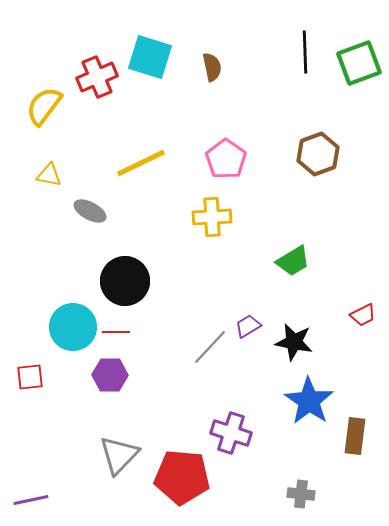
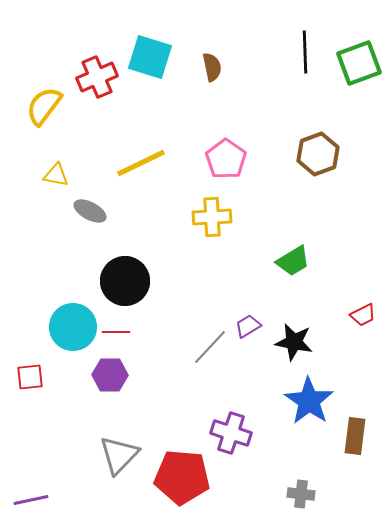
yellow triangle: moved 7 px right
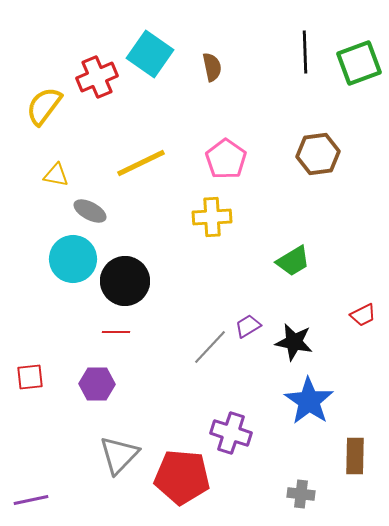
cyan square: moved 3 px up; rotated 18 degrees clockwise
brown hexagon: rotated 12 degrees clockwise
cyan circle: moved 68 px up
purple hexagon: moved 13 px left, 9 px down
brown rectangle: moved 20 px down; rotated 6 degrees counterclockwise
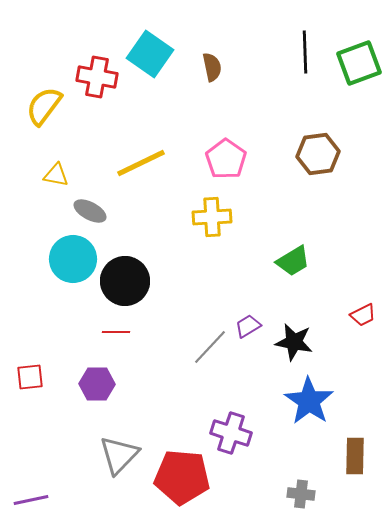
red cross: rotated 33 degrees clockwise
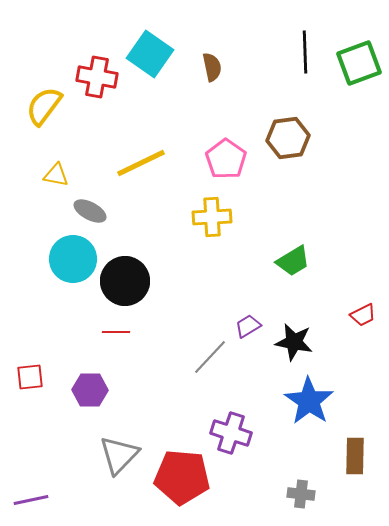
brown hexagon: moved 30 px left, 16 px up
gray line: moved 10 px down
purple hexagon: moved 7 px left, 6 px down
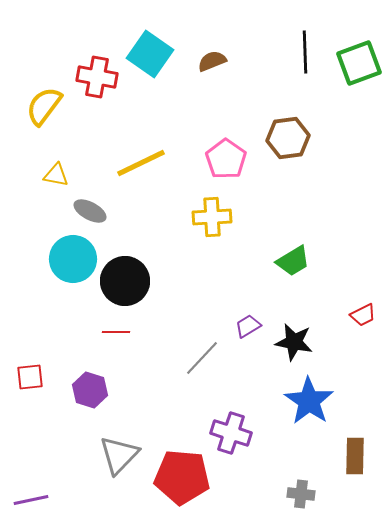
brown semicircle: moved 6 px up; rotated 100 degrees counterclockwise
gray line: moved 8 px left, 1 px down
purple hexagon: rotated 16 degrees clockwise
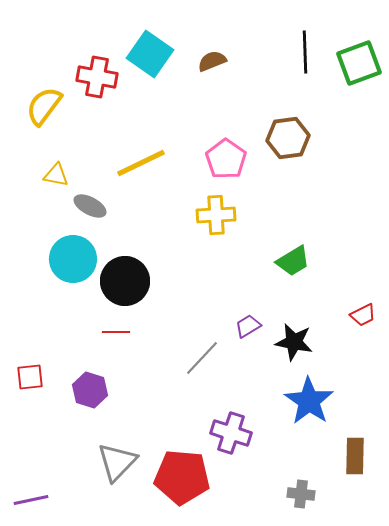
gray ellipse: moved 5 px up
yellow cross: moved 4 px right, 2 px up
gray triangle: moved 2 px left, 7 px down
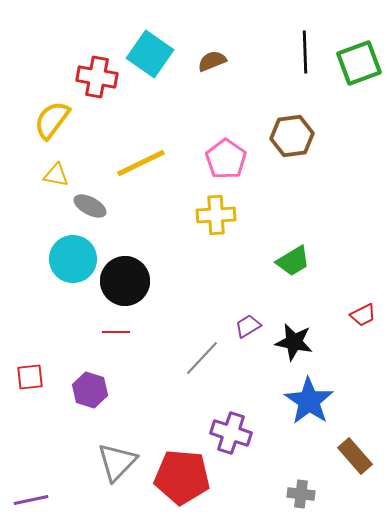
yellow semicircle: moved 8 px right, 14 px down
brown hexagon: moved 4 px right, 2 px up
brown rectangle: rotated 42 degrees counterclockwise
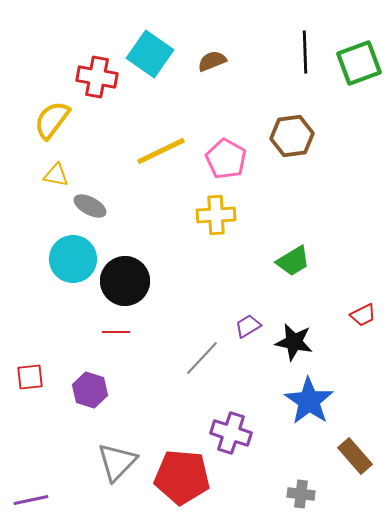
pink pentagon: rotated 6 degrees counterclockwise
yellow line: moved 20 px right, 12 px up
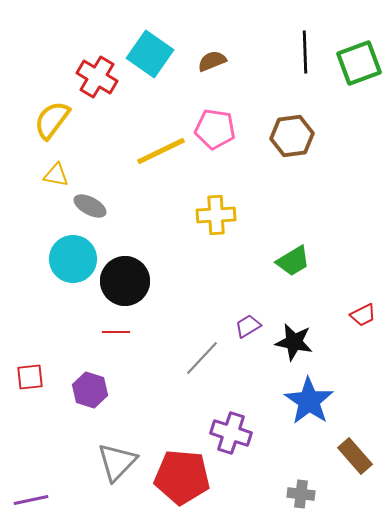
red cross: rotated 21 degrees clockwise
pink pentagon: moved 11 px left, 30 px up; rotated 21 degrees counterclockwise
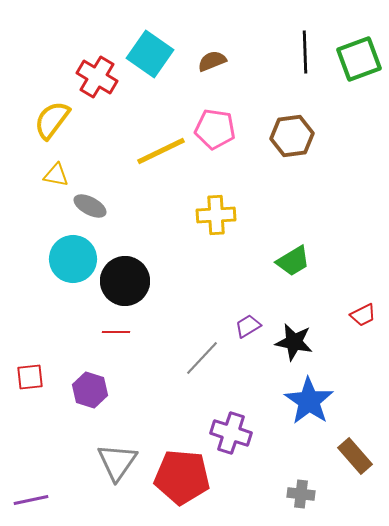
green square: moved 4 px up
gray triangle: rotated 9 degrees counterclockwise
